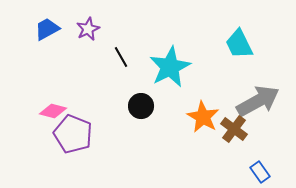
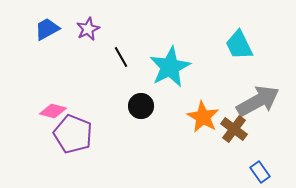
cyan trapezoid: moved 1 px down
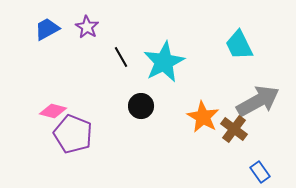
purple star: moved 1 px left, 2 px up; rotated 15 degrees counterclockwise
cyan star: moved 6 px left, 5 px up
